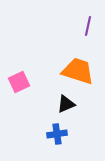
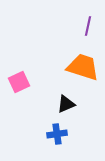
orange trapezoid: moved 5 px right, 4 px up
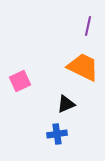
orange trapezoid: rotated 8 degrees clockwise
pink square: moved 1 px right, 1 px up
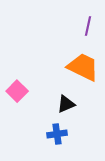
pink square: moved 3 px left, 10 px down; rotated 20 degrees counterclockwise
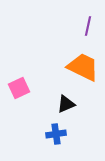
pink square: moved 2 px right, 3 px up; rotated 20 degrees clockwise
blue cross: moved 1 px left
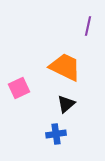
orange trapezoid: moved 18 px left
black triangle: rotated 18 degrees counterclockwise
